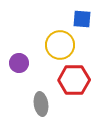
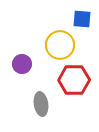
purple circle: moved 3 px right, 1 px down
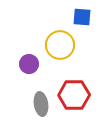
blue square: moved 2 px up
purple circle: moved 7 px right
red hexagon: moved 15 px down
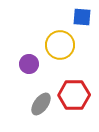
gray ellipse: rotated 45 degrees clockwise
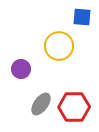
yellow circle: moved 1 px left, 1 px down
purple circle: moved 8 px left, 5 px down
red hexagon: moved 12 px down
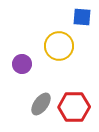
purple circle: moved 1 px right, 5 px up
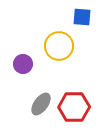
purple circle: moved 1 px right
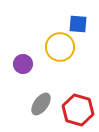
blue square: moved 4 px left, 7 px down
yellow circle: moved 1 px right, 1 px down
red hexagon: moved 4 px right, 3 px down; rotated 16 degrees clockwise
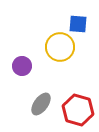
purple circle: moved 1 px left, 2 px down
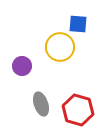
gray ellipse: rotated 55 degrees counterclockwise
